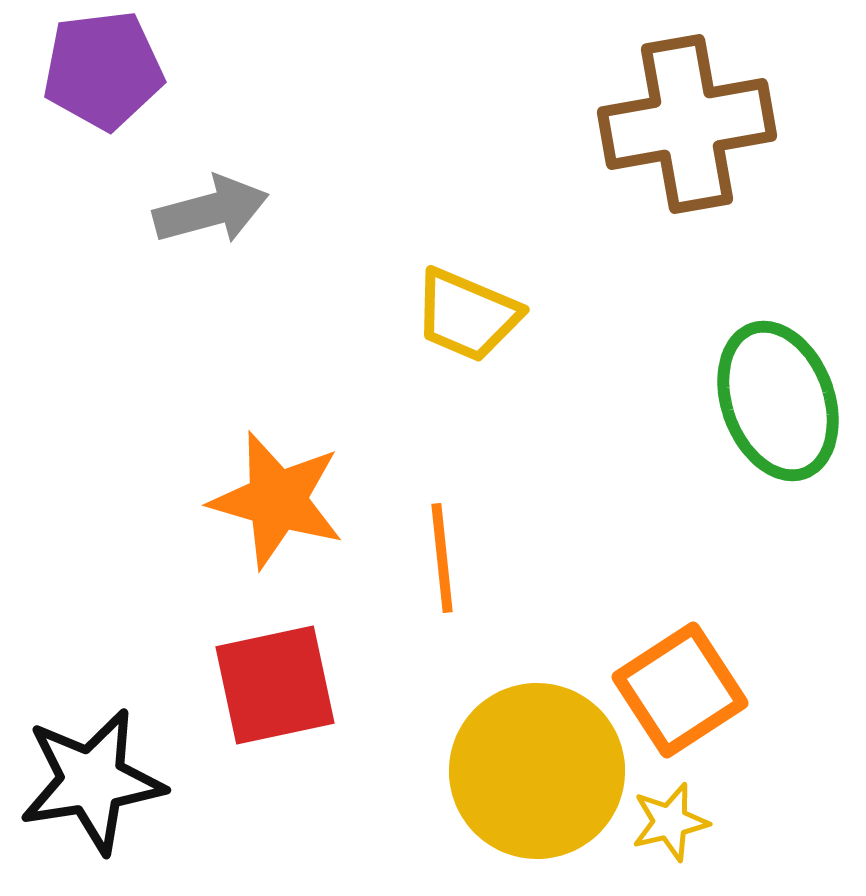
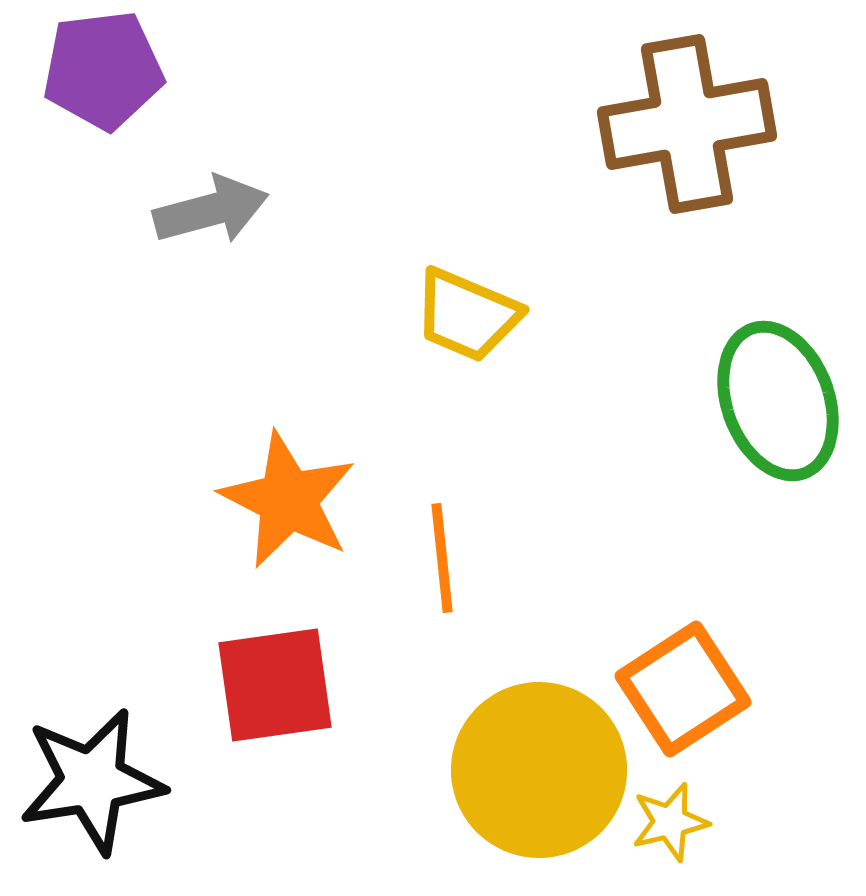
orange star: moved 11 px right; rotated 11 degrees clockwise
red square: rotated 4 degrees clockwise
orange square: moved 3 px right, 1 px up
yellow circle: moved 2 px right, 1 px up
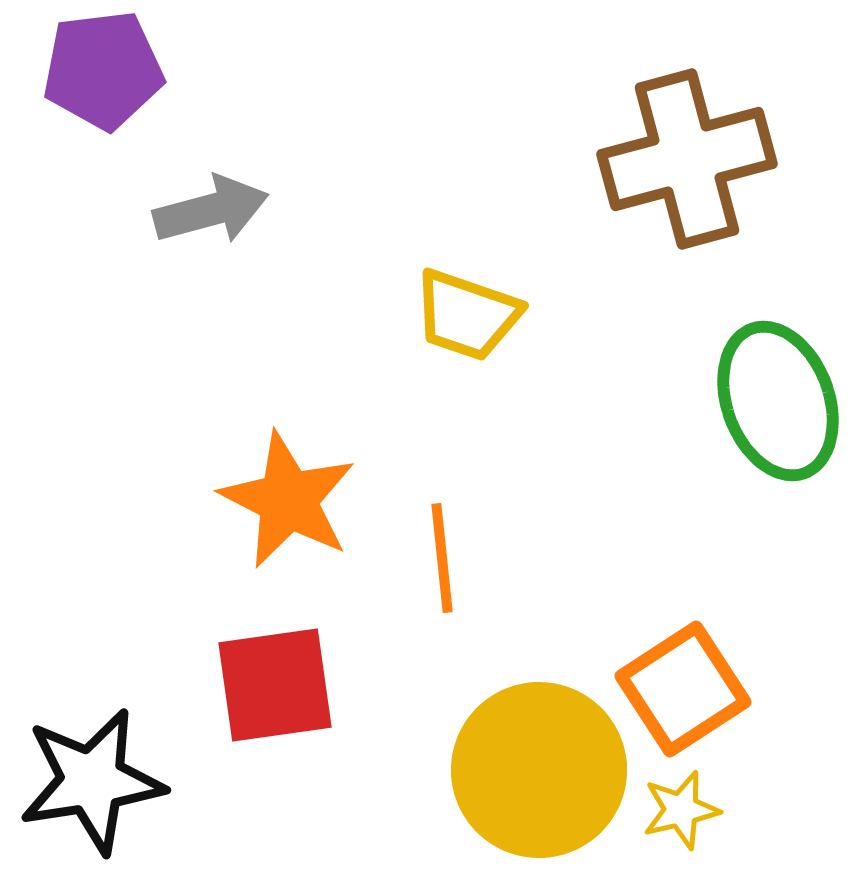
brown cross: moved 35 px down; rotated 5 degrees counterclockwise
yellow trapezoid: rotated 4 degrees counterclockwise
yellow star: moved 11 px right, 12 px up
